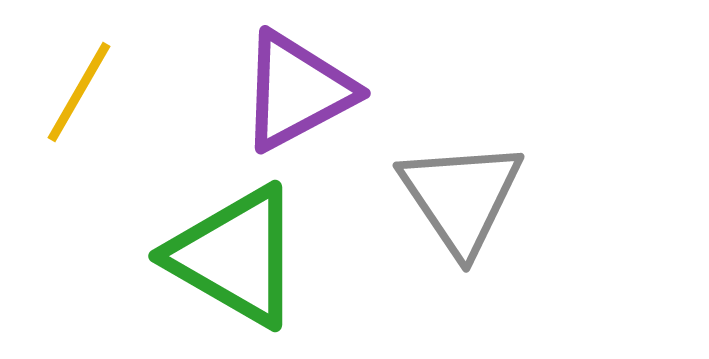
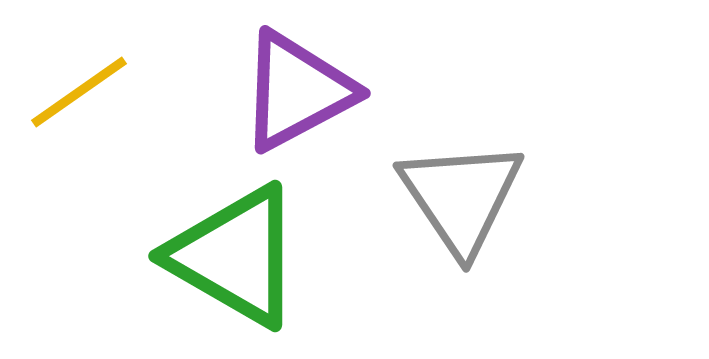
yellow line: rotated 25 degrees clockwise
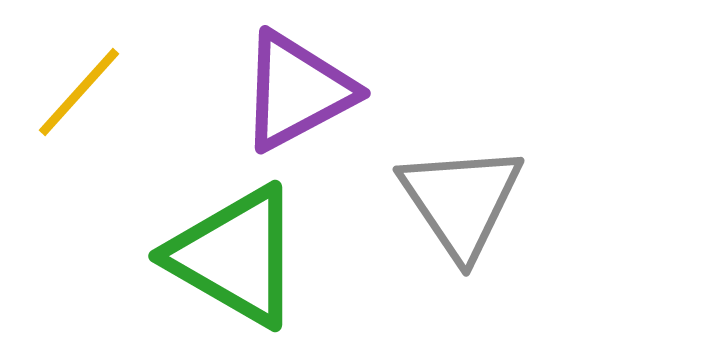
yellow line: rotated 13 degrees counterclockwise
gray triangle: moved 4 px down
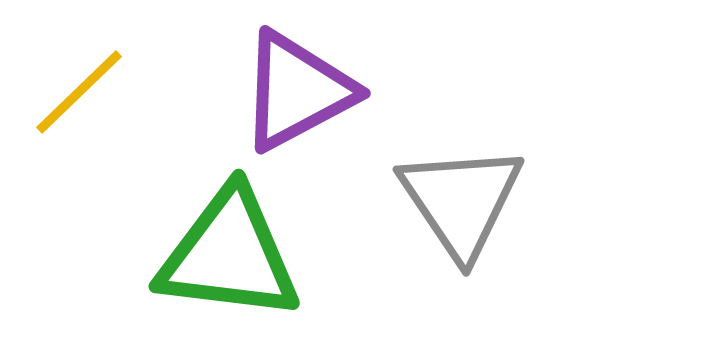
yellow line: rotated 4 degrees clockwise
green triangle: moved 6 px left, 1 px up; rotated 23 degrees counterclockwise
